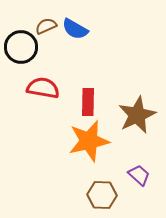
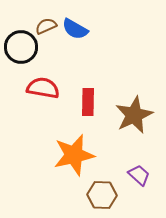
brown star: moved 3 px left
orange star: moved 15 px left, 14 px down
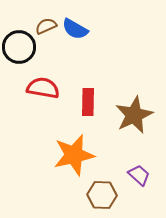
black circle: moved 2 px left
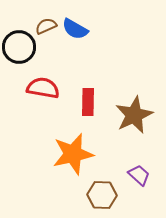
orange star: moved 1 px left, 1 px up
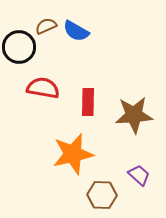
blue semicircle: moved 1 px right, 2 px down
brown star: rotated 21 degrees clockwise
